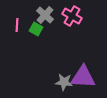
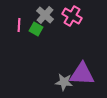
pink line: moved 2 px right
purple triangle: moved 1 px left, 3 px up
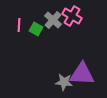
gray cross: moved 8 px right, 5 px down
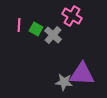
gray cross: moved 15 px down
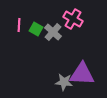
pink cross: moved 1 px right, 3 px down
gray cross: moved 3 px up
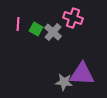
pink cross: moved 1 px up; rotated 12 degrees counterclockwise
pink line: moved 1 px left, 1 px up
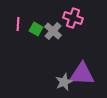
gray cross: moved 1 px up
gray star: rotated 30 degrees counterclockwise
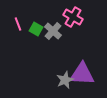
pink cross: moved 1 px up; rotated 12 degrees clockwise
pink line: rotated 24 degrees counterclockwise
gray star: moved 1 px right, 2 px up
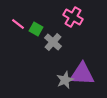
pink line: rotated 32 degrees counterclockwise
gray cross: moved 11 px down
